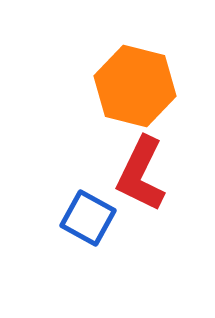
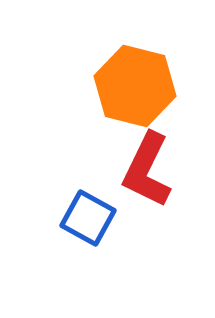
red L-shape: moved 6 px right, 4 px up
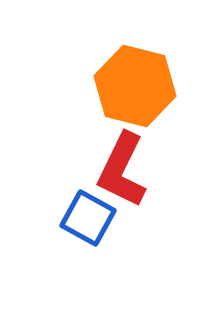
red L-shape: moved 25 px left
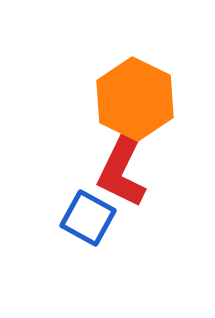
orange hexagon: moved 13 px down; rotated 12 degrees clockwise
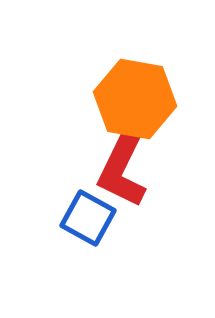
orange hexagon: rotated 16 degrees counterclockwise
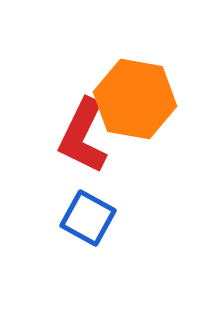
red L-shape: moved 39 px left, 34 px up
